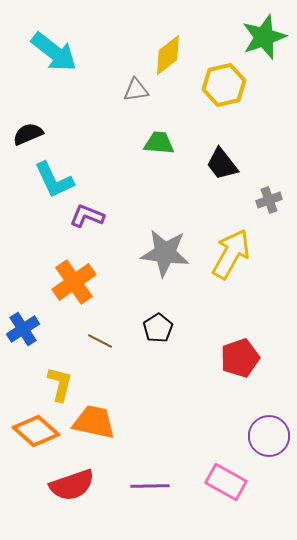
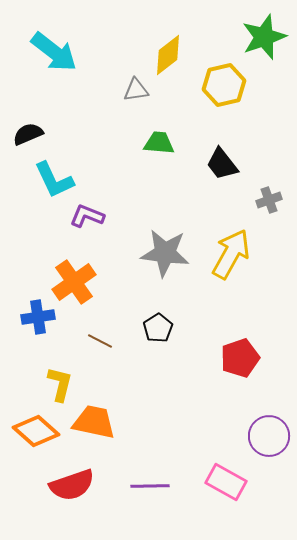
blue cross: moved 15 px right, 12 px up; rotated 24 degrees clockwise
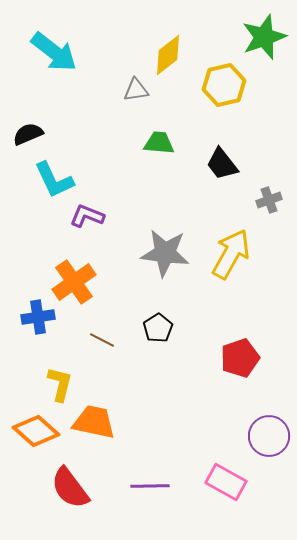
brown line: moved 2 px right, 1 px up
red semicircle: moved 2 px left, 3 px down; rotated 72 degrees clockwise
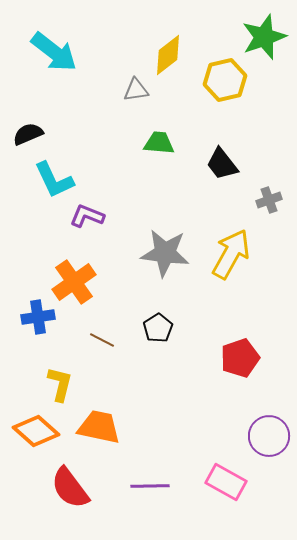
yellow hexagon: moved 1 px right, 5 px up
orange trapezoid: moved 5 px right, 5 px down
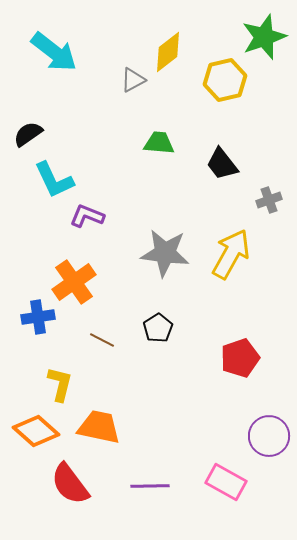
yellow diamond: moved 3 px up
gray triangle: moved 3 px left, 10 px up; rotated 20 degrees counterclockwise
black semicircle: rotated 12 degrees counterclockwise
red semicircle: moved 4 px up
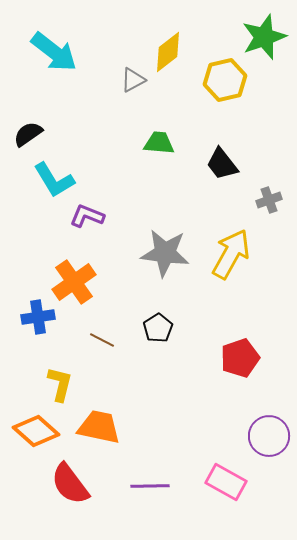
cyan L-shape: rotated 6 degrees counterclockwise
